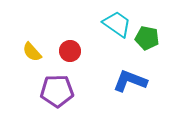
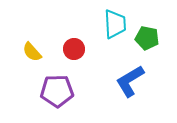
cyan trapezoid: moved 2 px left; rotated 52 degrees clockwise
red circle: moved 4 px right, 2 px up
blue L-shape: rotated 52 degrees counterclockwise
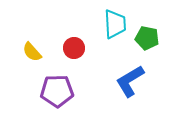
red circle: moved 1 px up
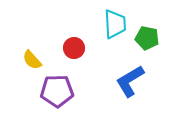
yellow semicircle: moved 8 px down
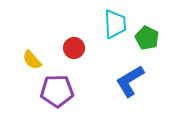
green pentagon: rotated 15 degrees clockwise
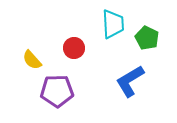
cyan trapezoid: moved 2 px left
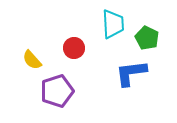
blue L-shape: moved 1 px right, 8 px up; rotated 24 degrees clockwise
purple pentagon: rotated 16 degrees counterclockwise
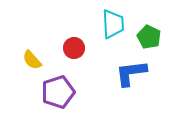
green pentagon: moved 2 px right, 1 px up
purple pentagon: moved 1 px right, 1 px down
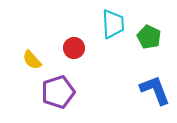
blue L-shape: moved 24 px right, 17 px down; rotated 76 degrees clockwise
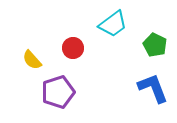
cyan trapezoid: rotated 56 degrees clockwise
green pentagon: moved 6 px right, 8 px down
red circle: moved 1 px left
blue L-shape: moved 2 px left, 2 px up
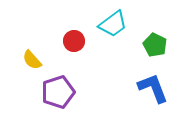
red circle: moved 1 px right, 7 px up
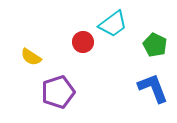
red circle: moved 9 px right, 1 px down
yellow semicircle: moved 1 px left, 3 px up; rotated 15 degrees counterclockwise
